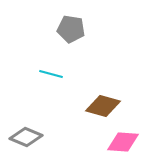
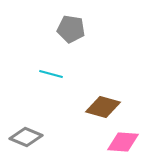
brown diamond: moved 1 px down
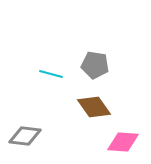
gray pentagon: moved 24 px right, 36 px down
brown diamond: moved 9 px left; rotated 40 degrees clockwise
gray diamond: moved 1 px left, 1 px up; rotated 16 degrees counterclockwise
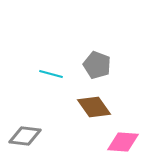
gray pentagon: moved 2 px right; rotated 12 degrees clockwise
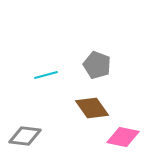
cyan line: moved 5 px left, 1 px down; rotated 30 degrees counterclockwise
brown diamond: moved 2 px left, 1 px down
pink diamond: moved 5 px up; rotated 8 degrees clockwise
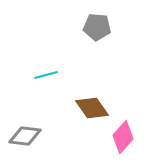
gray pentagon: moved 38 px up; rotated 16 degrees counterclockwise
pink diamond: rotated 60 degrees counterclockwise
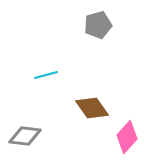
gray pentagon: moved 1 px right, 2 px up; rotated 20 degrees counterclockwise
pink diamond: moved 4 px right
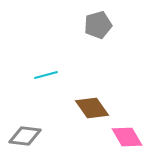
pink diamond: rotated 72 degrees counterclockwise
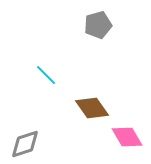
cyan line: rotated 60 degrees clockwise
gray diamond: moved 8 px down; rotated 24 degrees counterclockwise
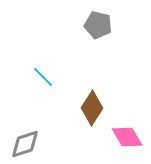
gray pentagon: rotated 28 degrees clockwise
cyan line: moved 3 px left, 2 px down
brown diamond: rotated 68 degrees clockwise
